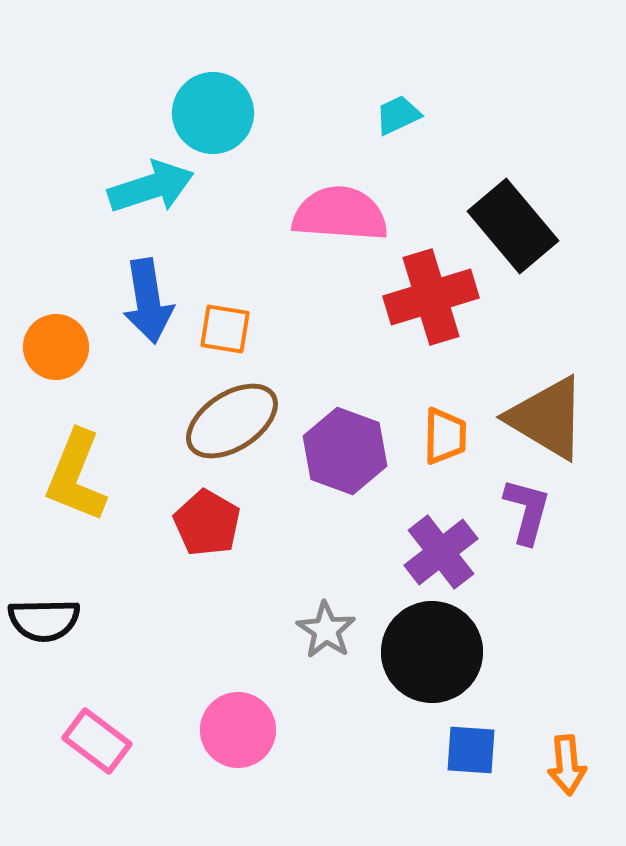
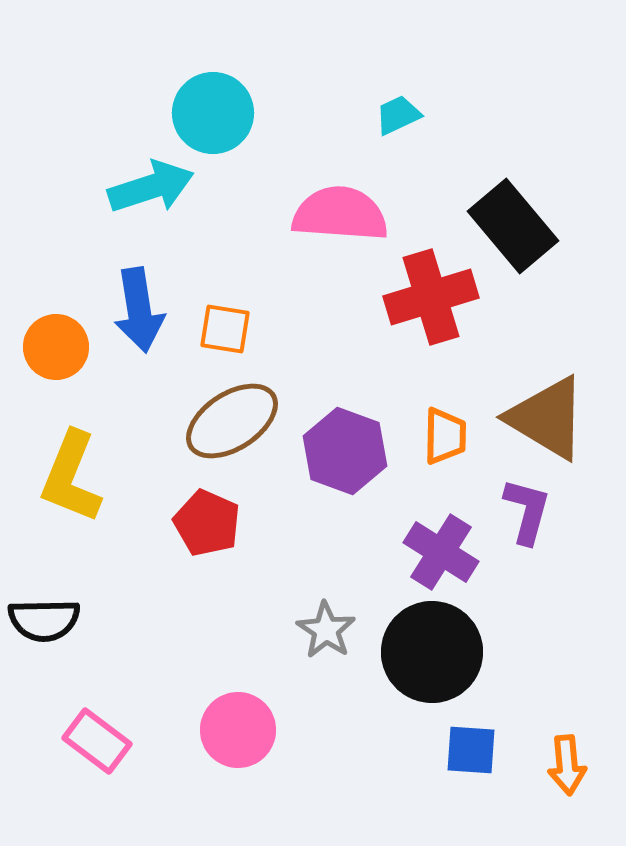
blue arrow: moved 9 px left, 9 px down
yellow L-shape: moved 5 px left, 1 px down
red pentagon: rotated 6 degrees counterclockwise
purple cross: rotated 20 degrees counterclockwise
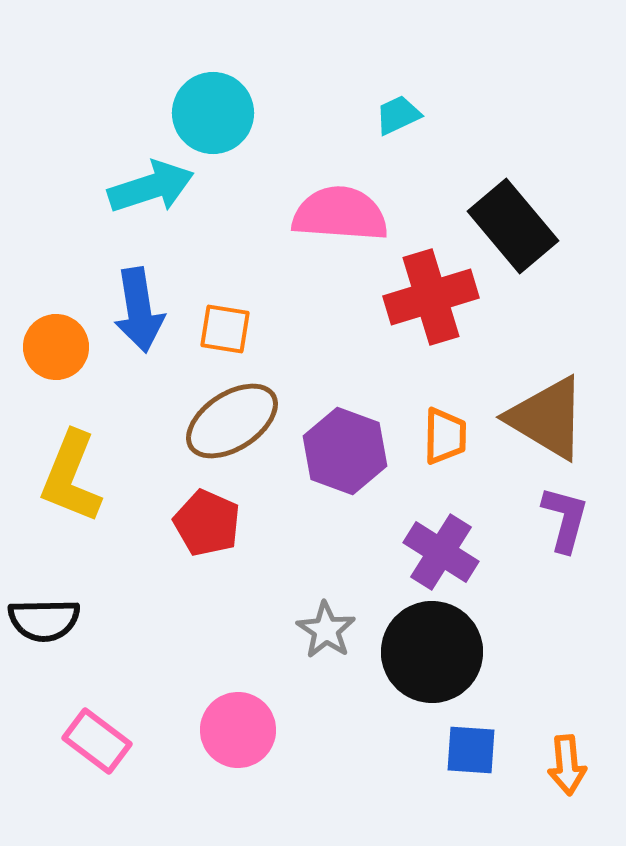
purple L-shape: moved 38 px right, 8 px down
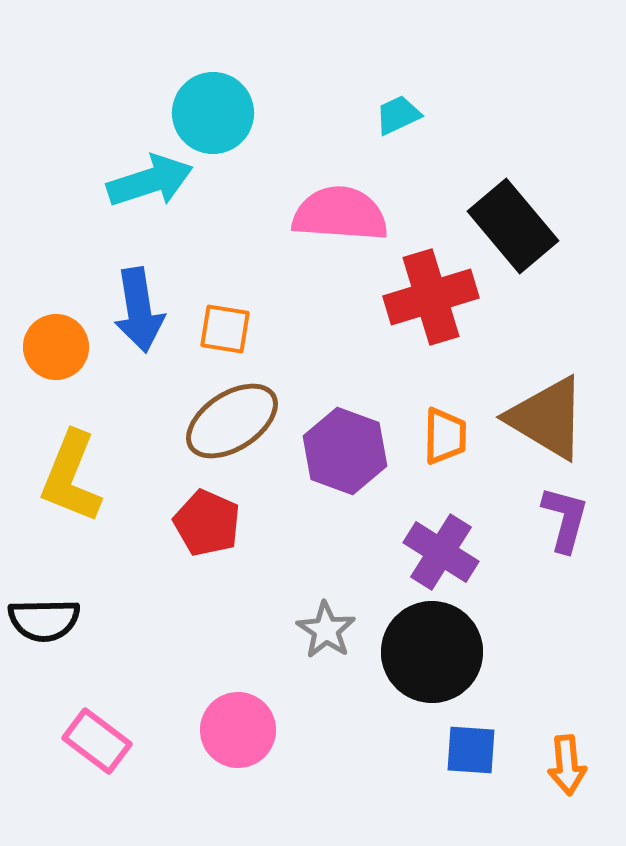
cyan arrow: moved 1 px left, 6 px up
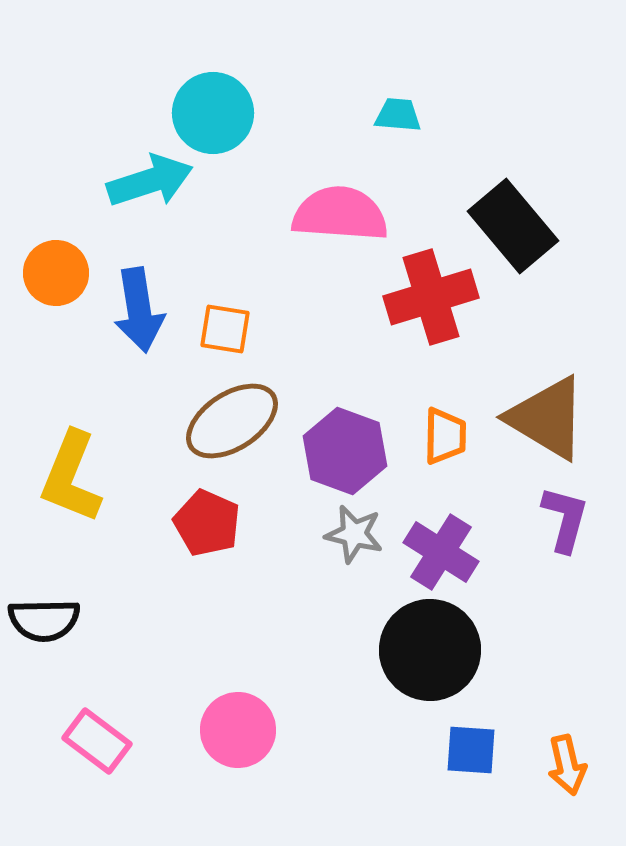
cyan trapezoid: rotated 30 degrees clockwise
orange circle: moved 74 px up
gray star: moved 28 px right, 96 px up; rotated 20 degrees counterclockwise
black circle: moved 2 px left, 2 px up
orange arrow: rotated 8 degrees counterclockwise
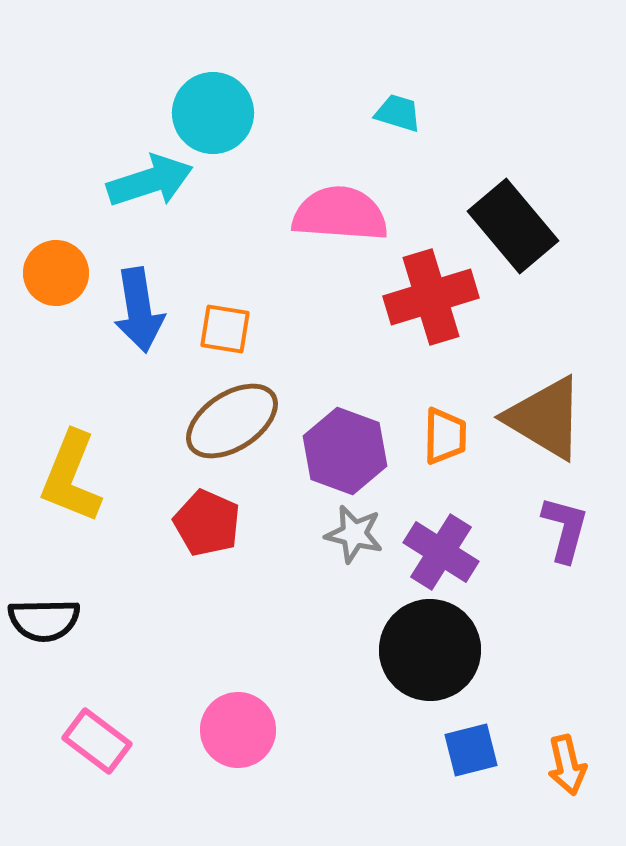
cyan trapezoid: moved 2 px up; rotated 12 degrees clockwise
brown triangle: moved 2 px left
purple L-shape: moved 10 px down
blue square: rotated 18 degrees counterclockwise
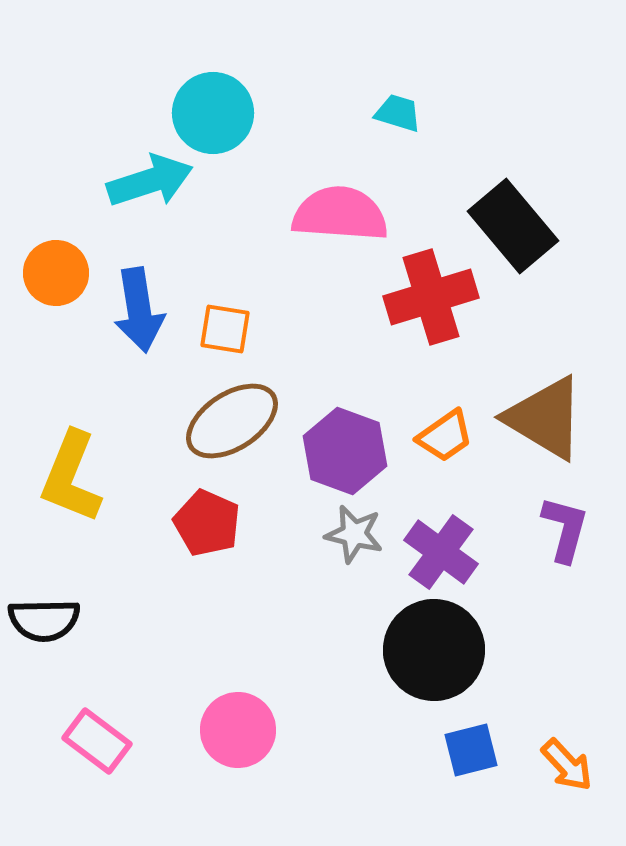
orange trapezoid: rotated 54 degrees clockwise
purple cross: rotated 4 degrees clockwise
black circle: moved 4 px right
orange arrow: rotated 30 degrees counterclockwise
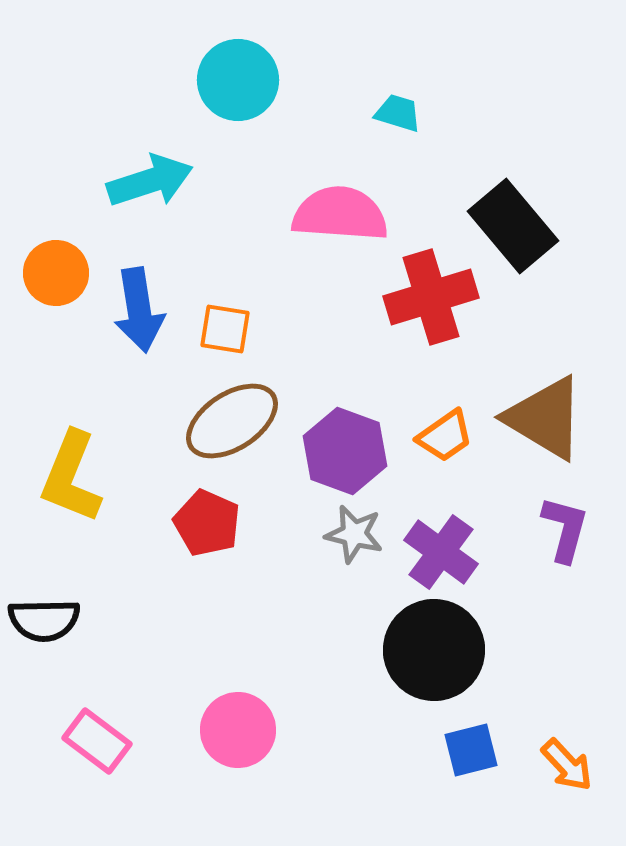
cyan circle: moved 25 px right, 33 px up
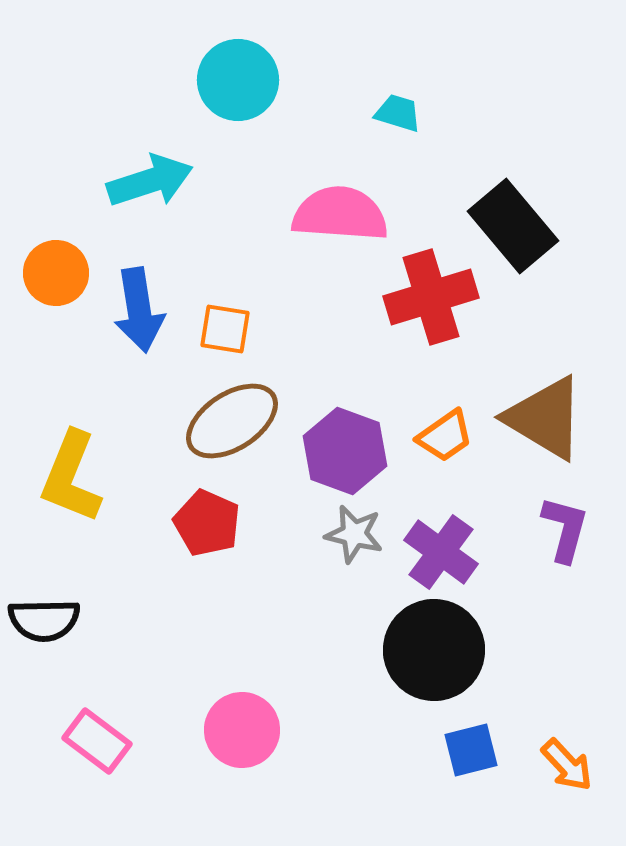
pink circle: moved 4 px right
